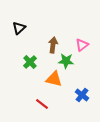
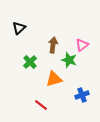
green star: moved 3 px right, 1 px up; rotated 14 degrees clockwise
orange triangle: rotated 30 degrees counterclockwise
blue cross: rotated 32 degrees clockwise
red line: moved 1 px left, 1 px down
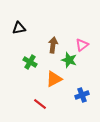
black triangle: rotated 32 degrees clockwise
green cross: rotated 16 degrees counterclockwise
orange triangle: rotated 12 degrees counterclockwise
red line: moved 1 px left, 1 px up
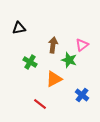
blue cross: rotated 32 degrees counterclockwise
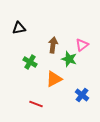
green star: moved 1 px up
red line: moved 4 px left; rotated 16 degrees counterclockwise
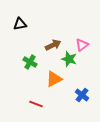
black triangle: moved 1 px right, 4 px up
brown arrow: rotated 56 degrees clockwise
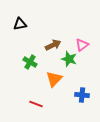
orange triangle: rotated 18 degrees counterclockwise
blue cross: rotated 32 degrees counterclockwise
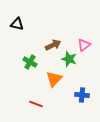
black triangle: moved 3 px left; rotated 24 degrees clockwise
pink triangle: moved 2 px right
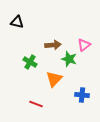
black triangle: moved 2 px up
brown arrow: rotated 21 degrees clockwise
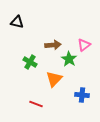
green star: rotated 14 degrees clockwise
